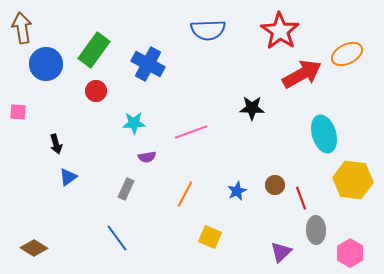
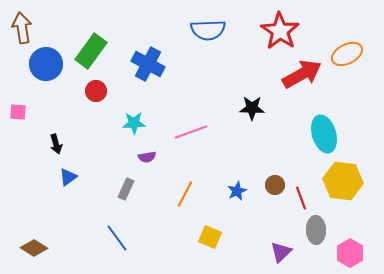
green rectangle: moved 3 px left, 1 px down
yellow hexagon: moved 10 px left, 1 px down
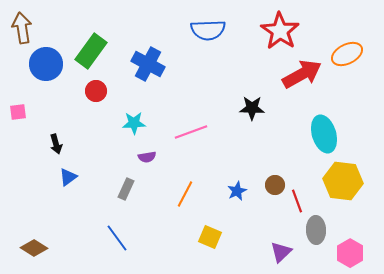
pink square: rotated 12 degrees counterclockwise
red line: moved 4 px left, 3 px down
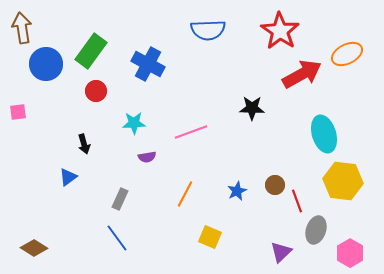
black arrow: moved 28 px right
gray rectangle: moved 6 px left, 10 px down
gray ellipse: rotated 20 degrees clockwise
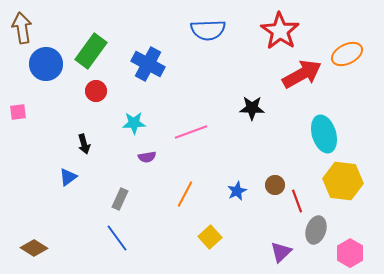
yellow square: rotated 25 degrees clockwise
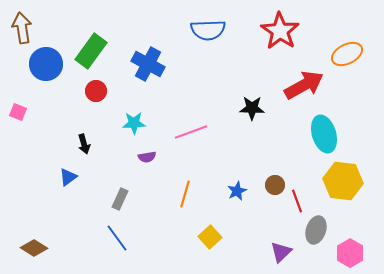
red arrow: moved 2 px right, 11 px down
pink square: rotated 30 degrees clockwise
orange line: rotated 12 degrees counterclockwise
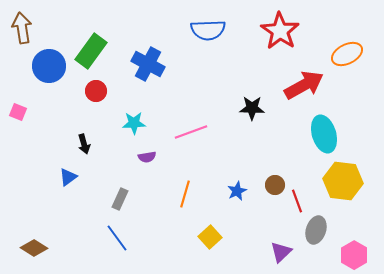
blue circle: moved 3 px right, 2 px down
pink hexagon: moved 4 px right, 2 px down
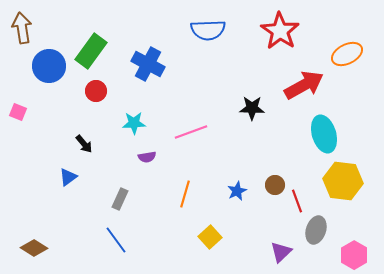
black arrow: rotated 24 degrees counterclockwise
blue line: moved 1 px left, 2 px down
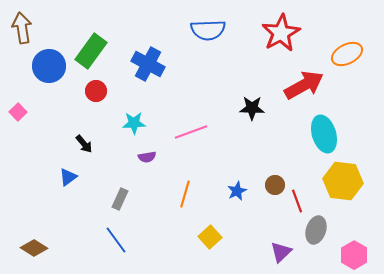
red star: moved 1 px right, 2 px down; rotated 9 degrees clockwise
pink square: rotated 24 degrees clockwise
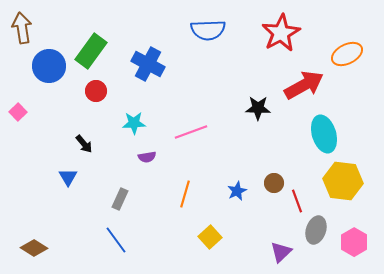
black star: moved 6 px right
blue triangle: rotated 24 degrees counterclockwise
brown circle: moved 1 px left, 2 px up
pink hexagon: moved 13 px up
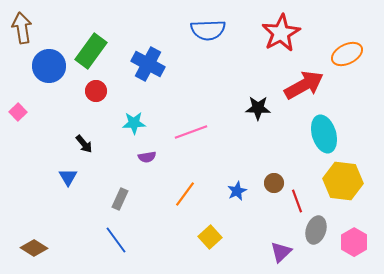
orange line: rotated 20 degrees clockwise
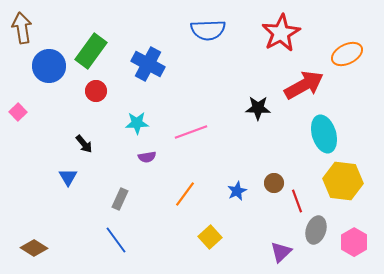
cyan star: moved 3 px right
